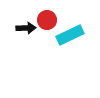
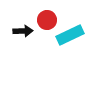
black arrow: moved 3 px left, 3 px down
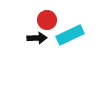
black arrow: moved 14 px right, 7 px down
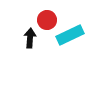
black arrow: moved 7 px left; rotated 84 degrees counterclockwise
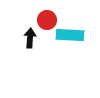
cyan rectangle: rotated 28 degrees clockwise
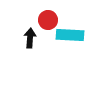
red circle: moved 1 px right
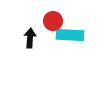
red circle: moved 5 px right, 1 px down
